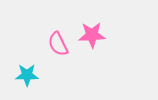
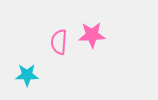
pink semicircle: moved 1 px right, 2 px up; rotated 30 degrees clockwise
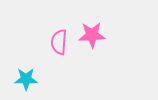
cyan star: moved 1 px left, 4 px down
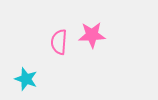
cyan star: rotated 20 degrees clockwise
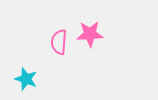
pink star: moved 2 px left, 1 px up
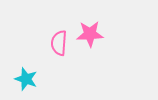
pink semicircle: moved 1 px down
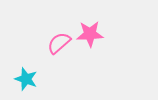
pink semicircle: rotated 45 degrees clockwise
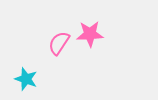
pink semicircle: rotated 15 degrees counterclockwise
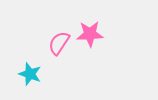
cyan star: moved 4 px right, 5 px up
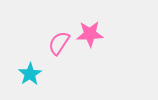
cyan star: rotated 20 degrees clockwise
